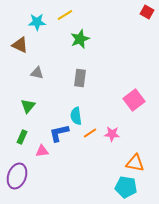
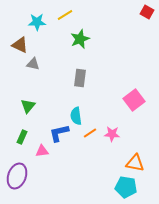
gray triangle: moved 4 px left, 9 px up
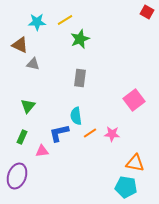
yellow line: moved 5 px down
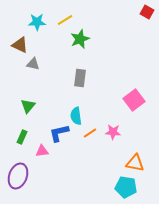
pink star: moved 1 px right, 2 px up
purple ellipse: moved 1 px right
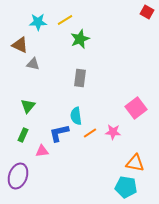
cyan star: moved 1 px right
pink square: moved 2 px right, 8 px down
green rectangle: moved 1 px right, 2 px up
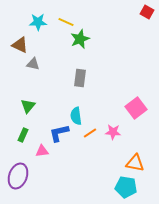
yellow line: moved 1 px right, 2 px down; rotated 56 degrees clockwise
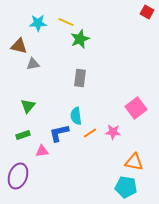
cyan star: moved 1 px down
brown triangle: moved 1 px left, 1 px down; rotated 12 degrees counterclockwise
gray triangle: rotated 24 degrees counterclockwise
green rectangle: rotated 48 degrees clockwise
orange triangle: moved 1 px left, 1 px up
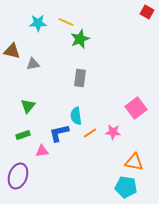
brown triangle: moved 7 px left, 5 px down
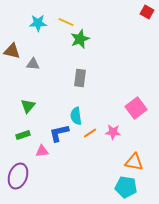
gray triangle: rotated 16 degrees clockwise
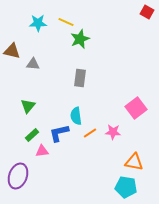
green rectangle: moved 9 px right; rotated 24 degrees counterclockwise
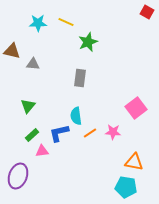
green star: moved 8 px right, 3 px down
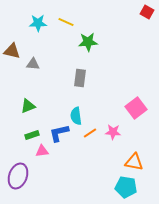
green star: rotated 18 degrees clockwise
green triangle: rotated 28 degrees clockwise
green rectangle: rotated 24 degrees clockwise
